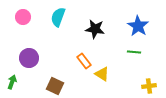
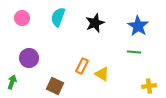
pink circle: moved 1 px left, 1 px down
black star: moved 6 px up; rotated 30 degrees counterclockwise
orange rectangle: moved 2 px left, 5 px down; rotated 63 degrees clockwise
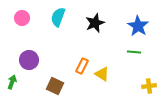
purple circle: moved 2 px down
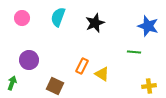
blue star: moved 10 px right; rotated 15 degrees counterclockwise
green arrow: moved 1 px down
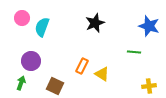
cyan semicircle: moved 16 px left, 10 px down
blue star: moved 1 px right
purple circle: moved 2 px right, 1 px down
green arrow: moved 9 px right
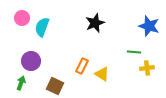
yellow cross: moved 2 px left, 18 px up
